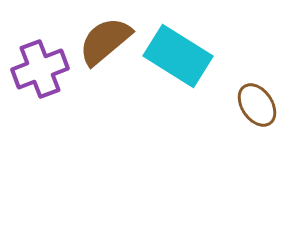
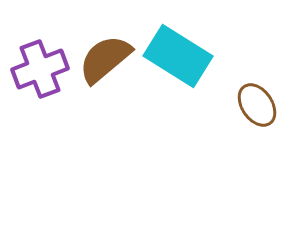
brown semicircle: moved 18 px down
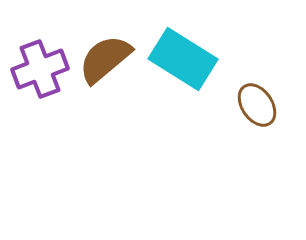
cyan rectangle: moved 5 px right, 3 px down
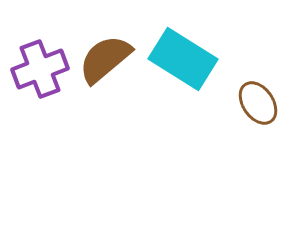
brown ellipse: moved 1 px right, 2 px up
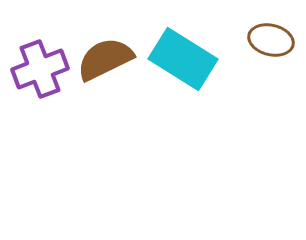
brown semicircle: rotated 14 degrees clockwise
brown ellipse: moved 13 px right, 63 px up; rotated 42 degrees counterclockwise
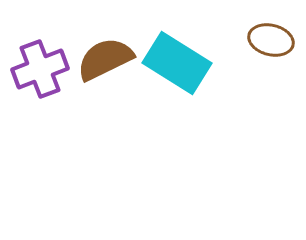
cyan rectangle: moved 6 px left, 4 px down
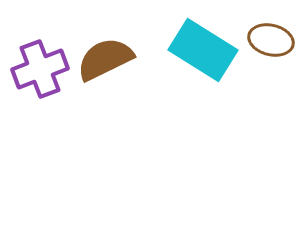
cyan rectangle: moved 26 px right, 13 px up
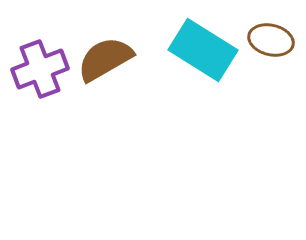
brown semicircle: rotated 4 degrees counterclockwise
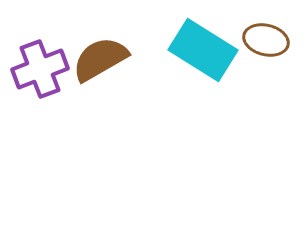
brown ellipse: moved 5 px left
brown semicircle: moved 5 px left
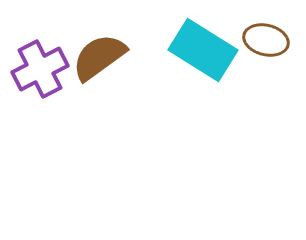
brown semicircle: moved 1 px left, 2 px up; rotated 6 degrees counterclockwise
purple cross: rotated 6 degrees counterclockwise
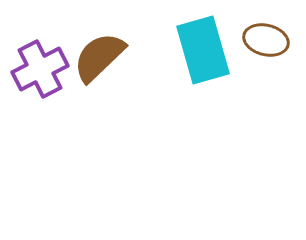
cyan rectangle: rotated 42 degrees clockwise
brown semicircle: rotated 8 degrees counterclockwise
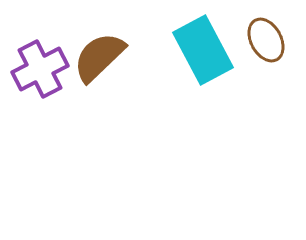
brown ellipse: rotated 48 degrees clockwise
cyan rectangle: rotated 12 degrees counterclockwise
